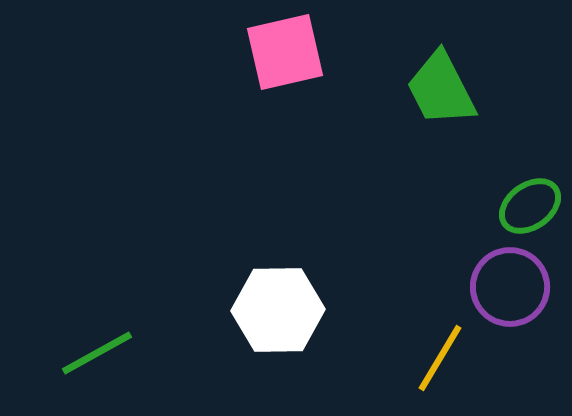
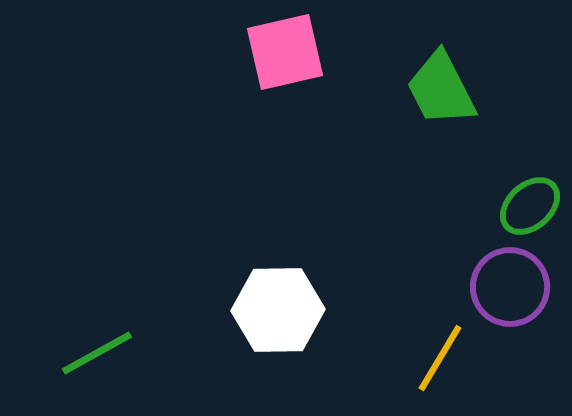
green ellipse: rotated 6 degrees counterclockwise
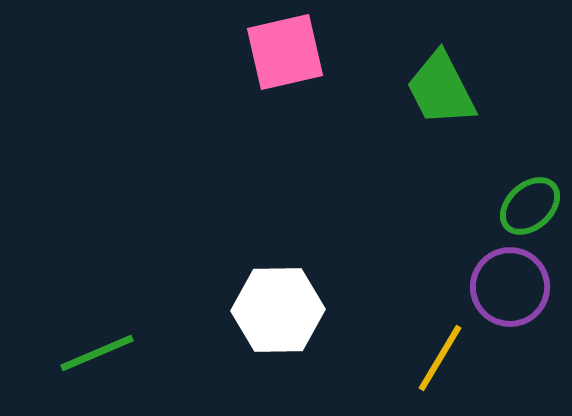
green line: rotated 6 degrees clockwise
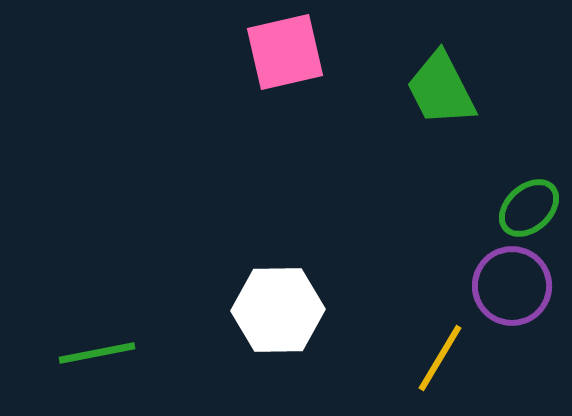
green ellipse: moved 1 px left, 2 px down
purple circle: moved 2 px right, 1 px up
green line: rotated 12 degrees clockwise
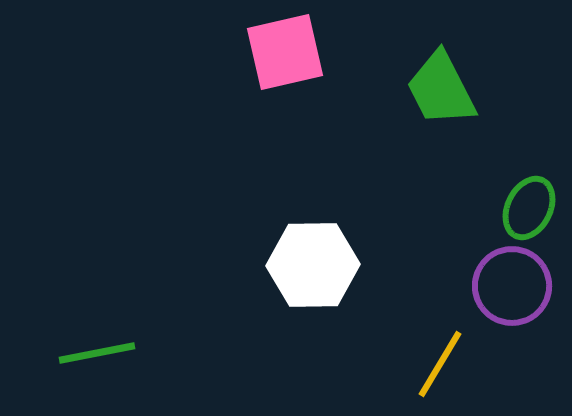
green ellipse: rotated 22 degrees counterclockwise
white hexagon: moved 35 px right, 45 px up
yellow line: moved 6 px down
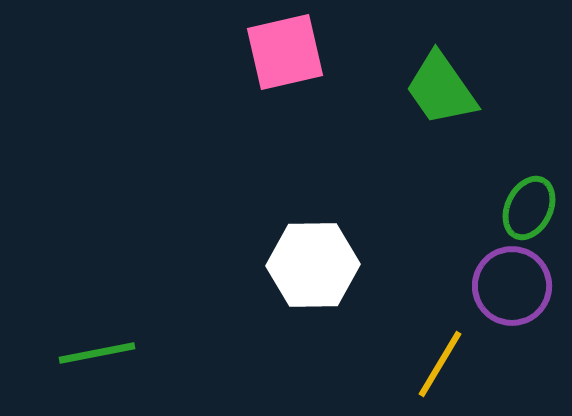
green trapezoid: rotated 8 degrees counterclockwise
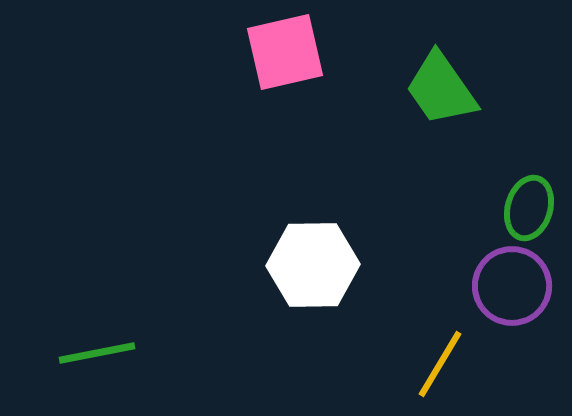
green ellipse: rotated 10 degrees counterclockwise
